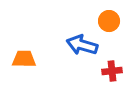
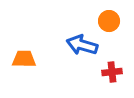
red cross: moved 1 px down
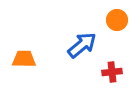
orange circle: moved 8 px right, 1 px up
blue arrow: rotated 124 degrees clockwise
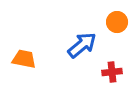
orange circle: moved 2 px down
orange trapezoid: rotated 10 degrees clockwise
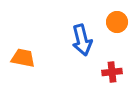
blue arrow: moved 5 px up; rotated 116 degrees clockwise
orange trapezoid: moved 1 px left, 1 px up
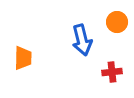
orange trapezoid: rotated 80 degrees clockwise
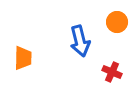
blue arrow: moved 2 px left, 1 px down
red cross: rotated 30 degrees clockwise
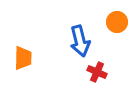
red cross: moved 15 px left
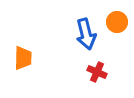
blue arrow: moved 6 px right, 7 px up
